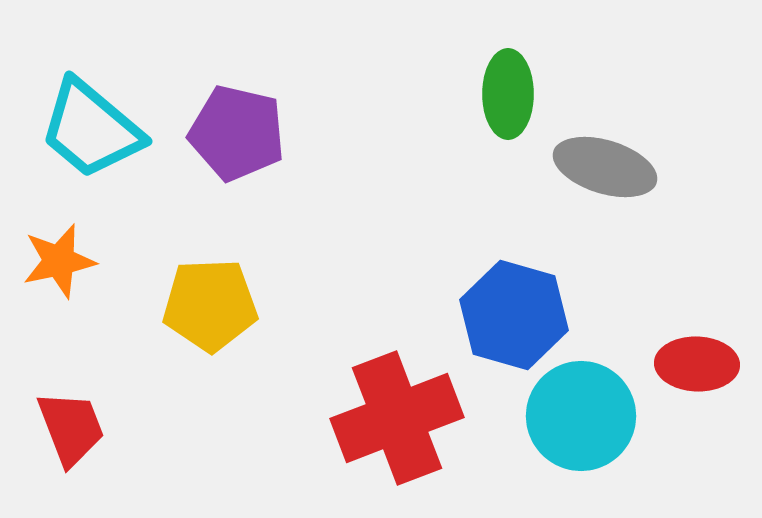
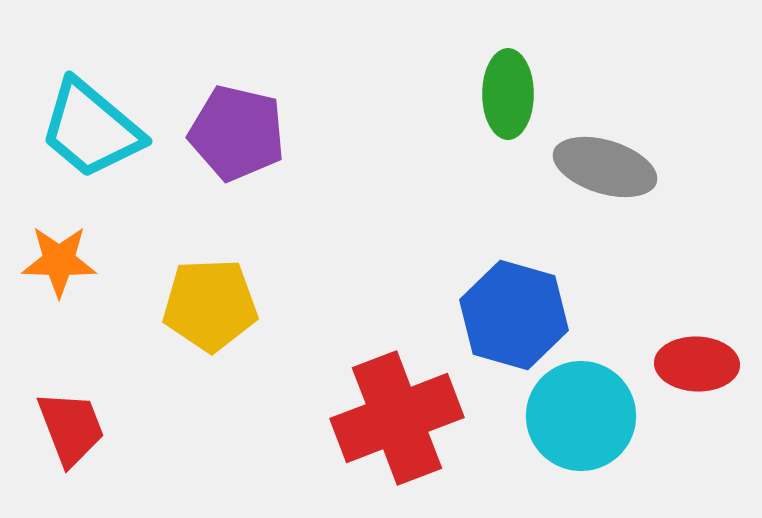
orange star: rotated 14 degrees clockwise
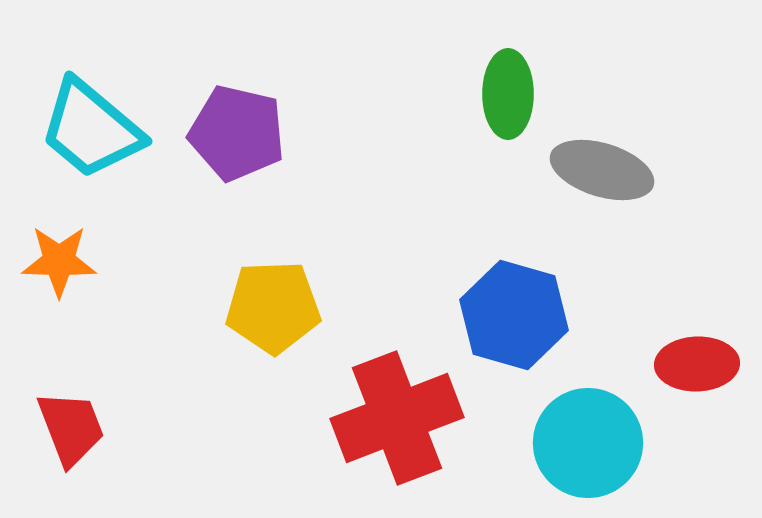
gray ellipse: moved 3 px left, 3 px down
yellow pentagon: moved 63 px right, 2 px down
red ellipse: rotated 4 degrees counterclockwise
cyan circle: moved 7 px right, 27 px down
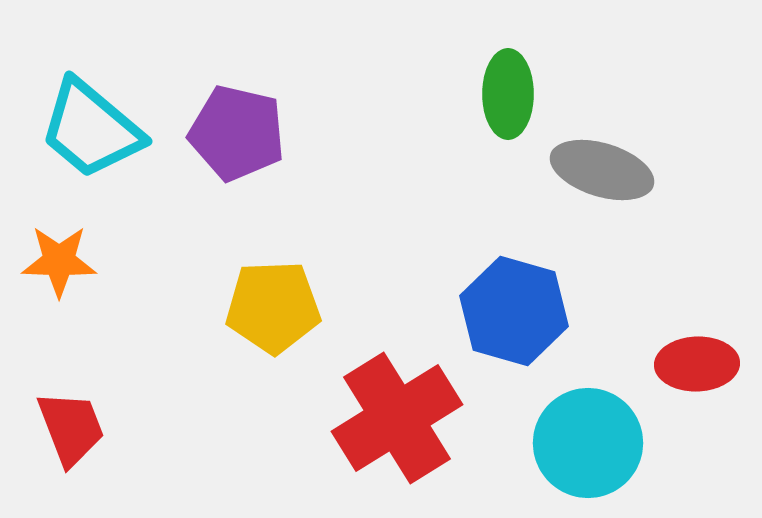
blue hexagon: moved 4 px up
red cross: rotated 11 degrees counterclockwise
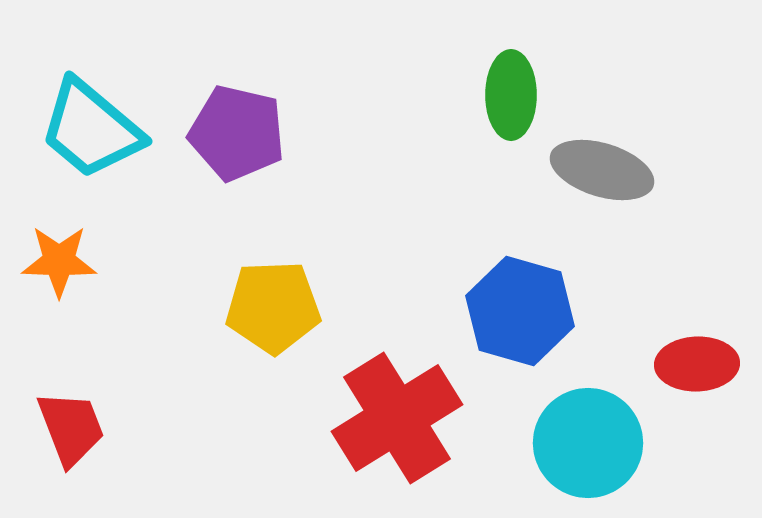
green ellipse: moved 3 px right, 1 px down
blue hexagon: moved 6 px right
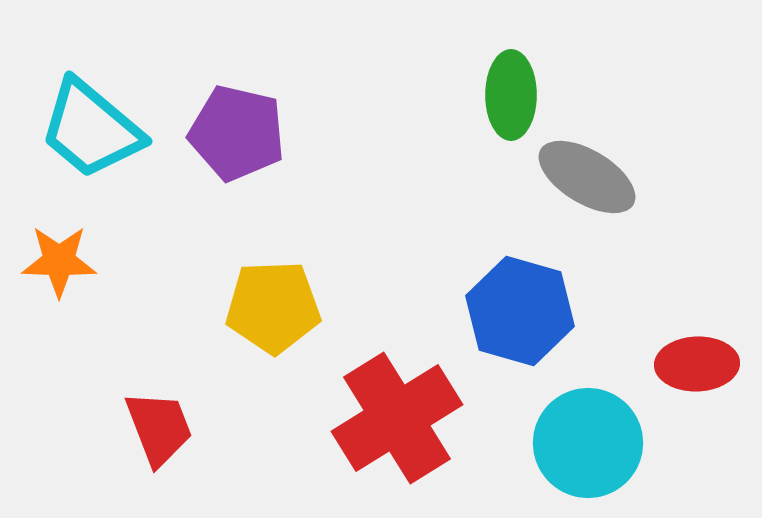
gray ellipse: moved 15 px left, 7 px down; rotated 14 degrees clockwise
red trapezoid: moved 88 px right
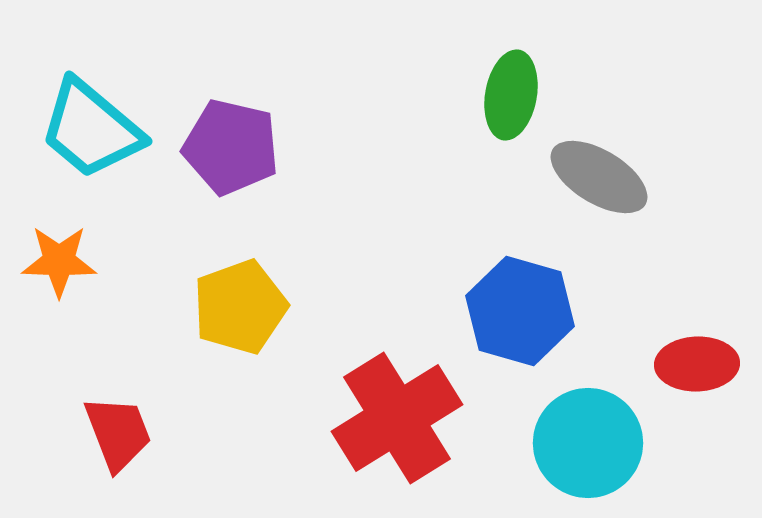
green ellipse: rotated 10 degrees clockwise
purple pentagon: moved 6 px left, 14 px down
gray ellipse: moved 12 px right
yellow pentagon: moved 33 px left; rotated 18 degrees counterclockwise
red trapezoid: moved 41 px left, 5 px down
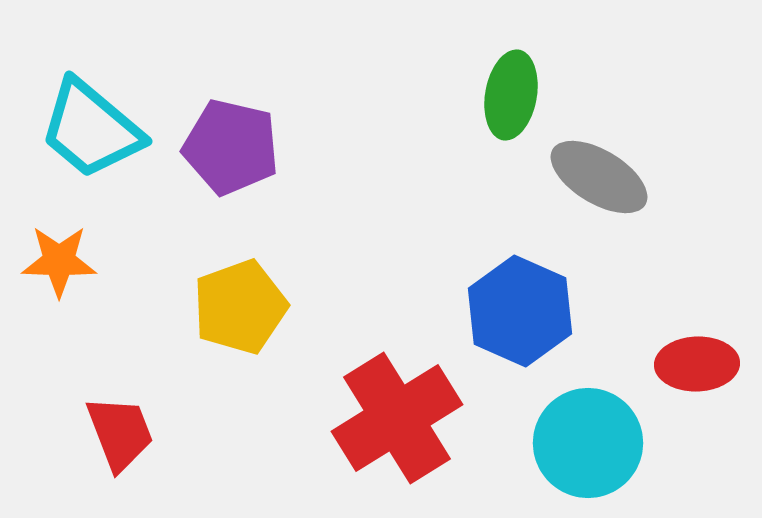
blue hexagon: rotated 8 degrees clockwise
red trapezoid: moved 2 px right
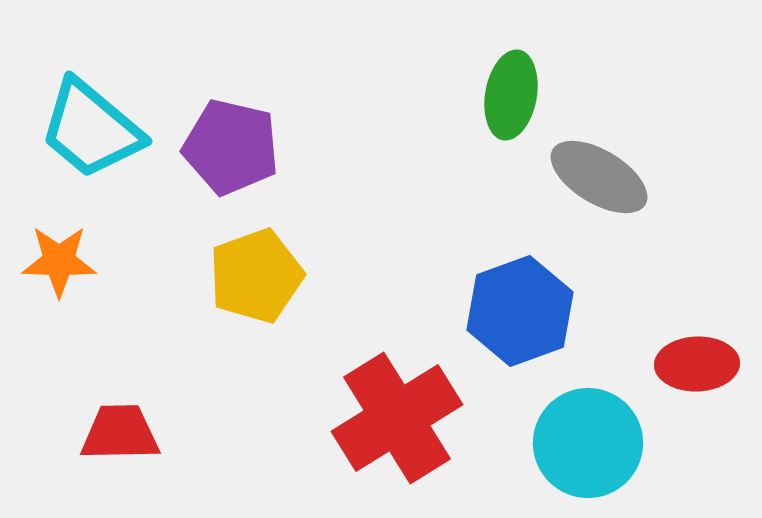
yellow pentagon: moved 16 px right, 31 px up
blue hexagon: rotated 16 degrees clockwise
red trapezoid: rotated 70 degrees counterclockwise
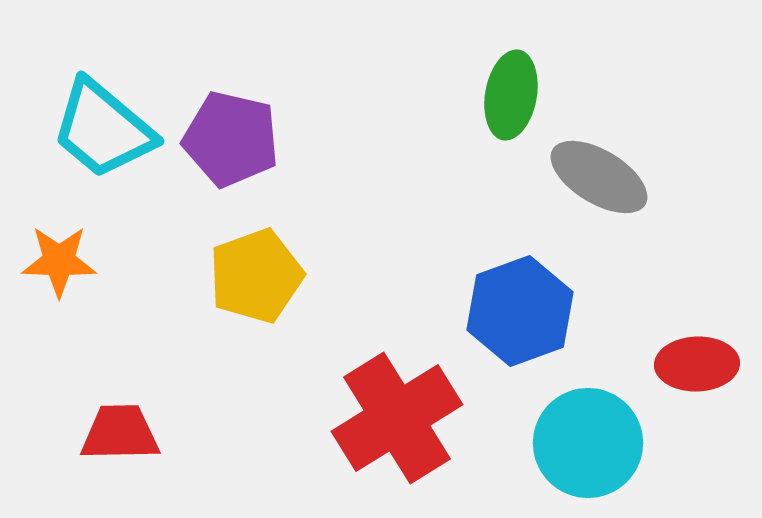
cyan trapezoid: moved 12 px right
purple pentagon: moved 8 px up
